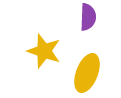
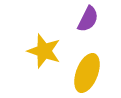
purple semicircle: moved 2 px down; rotated 24 degrees clockwise
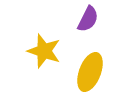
yellow ellipse: moved 3 px right, 1 px up
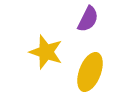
yellow star: moved 2 px right, 1 px down
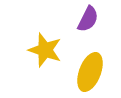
yellow star: moved 1 px left, 2 px up
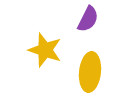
yellow ellipse: rotated 15 degrees counterclockwise
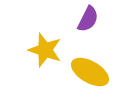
yellow ellipse: rotated 66 degrees counterclockwise
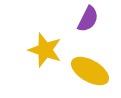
yellow ellipse: moved 1 px up
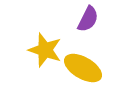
yellow ellipse: moved 7 px left, 3 px up
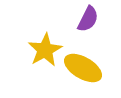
yellow star: rotated 24 degrees clockwise
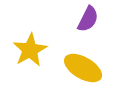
yellow star: moved 15 px left
